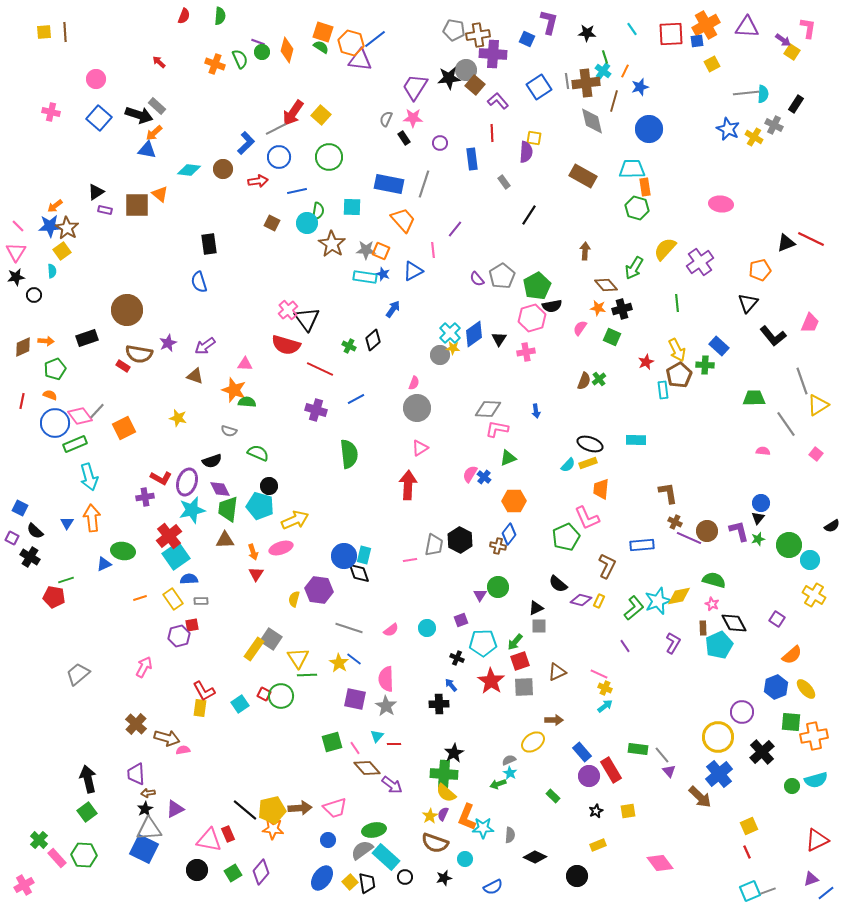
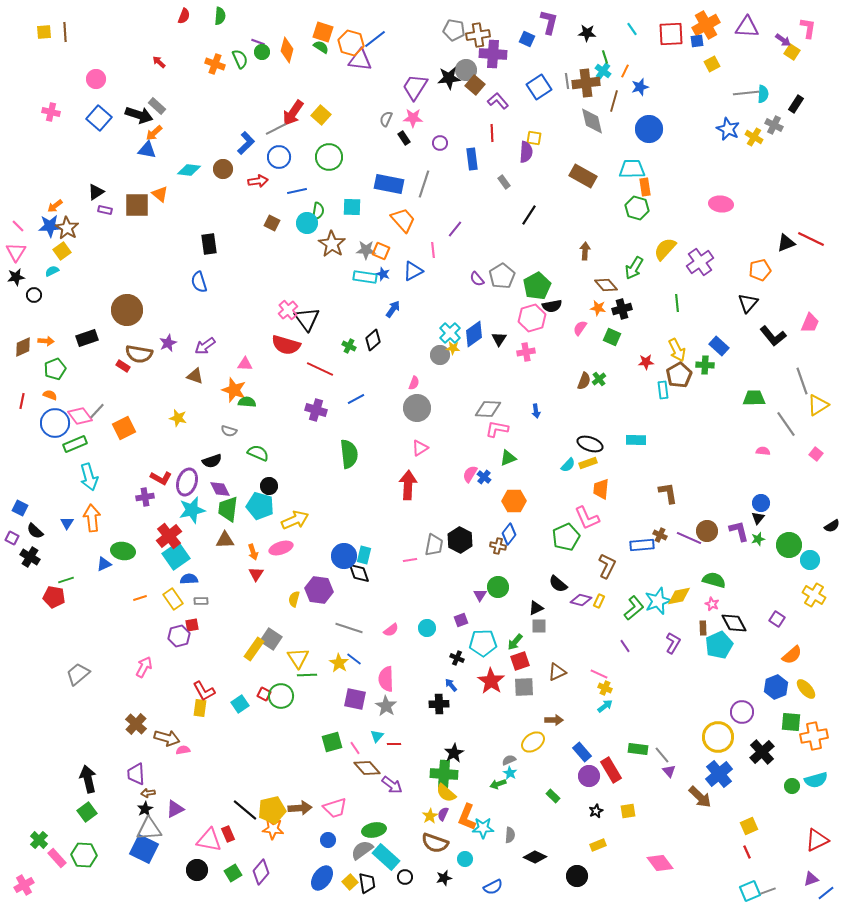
cyan semicircle at (52, 271): rotated 112 degrees counterclockwise
red star at (646, 362): rotated 21 degrees clockwise
brown cross at (675, 522): moved 15 px left, 13 px down
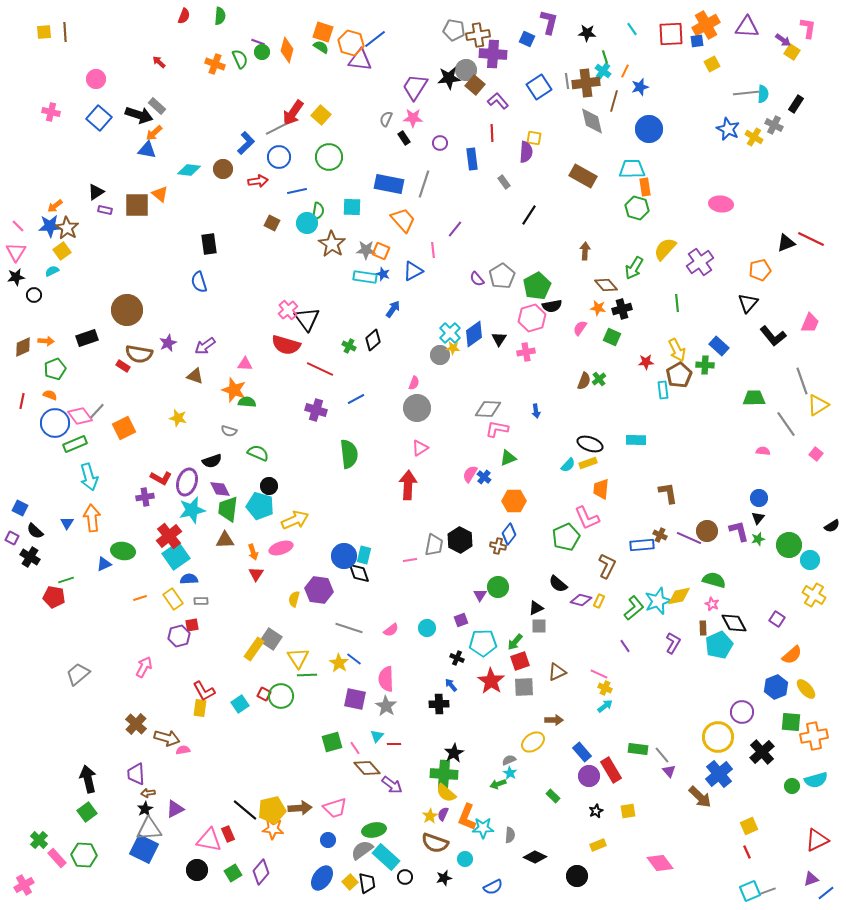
blue circle at (761, 503): moved 2 px left, 5 px up
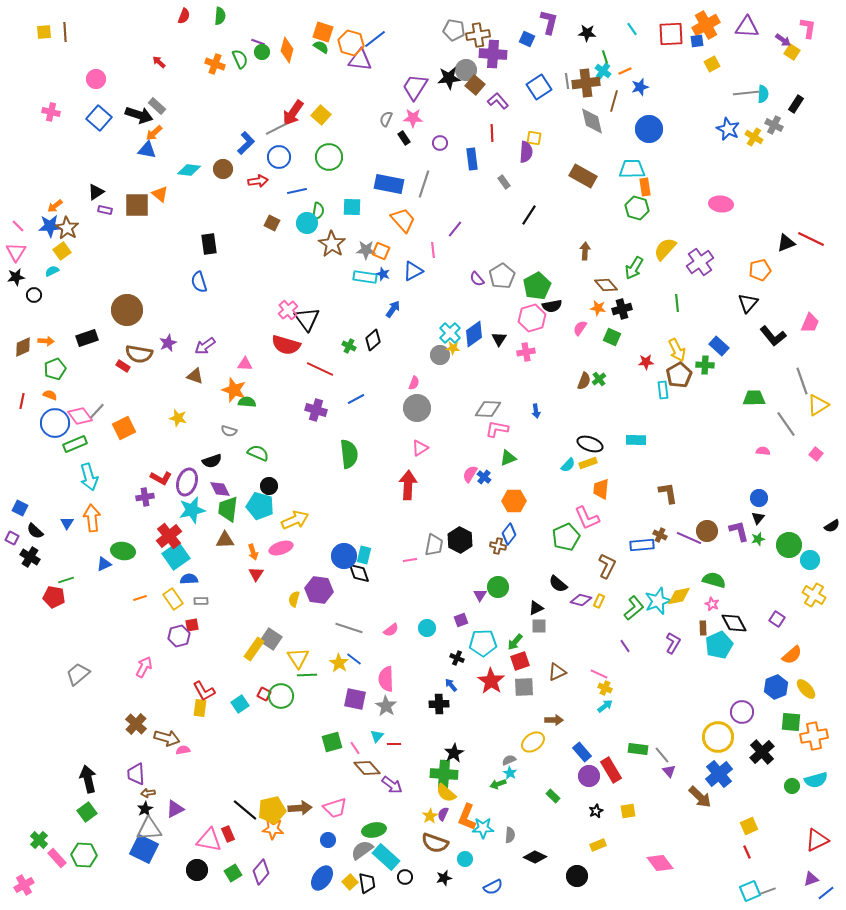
orange line at (625, 71): rotated 40 degrees clockwise
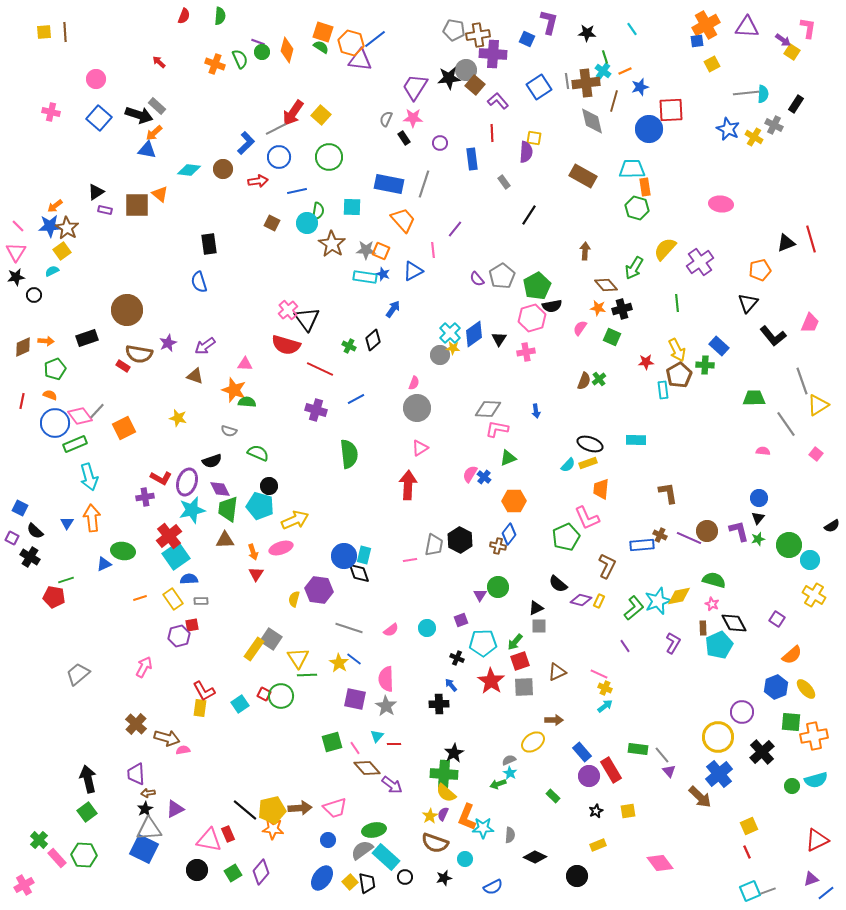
red square at (671, 34): moved 76 px down
red line at (811, 239): rotated 48 degrees clockwise
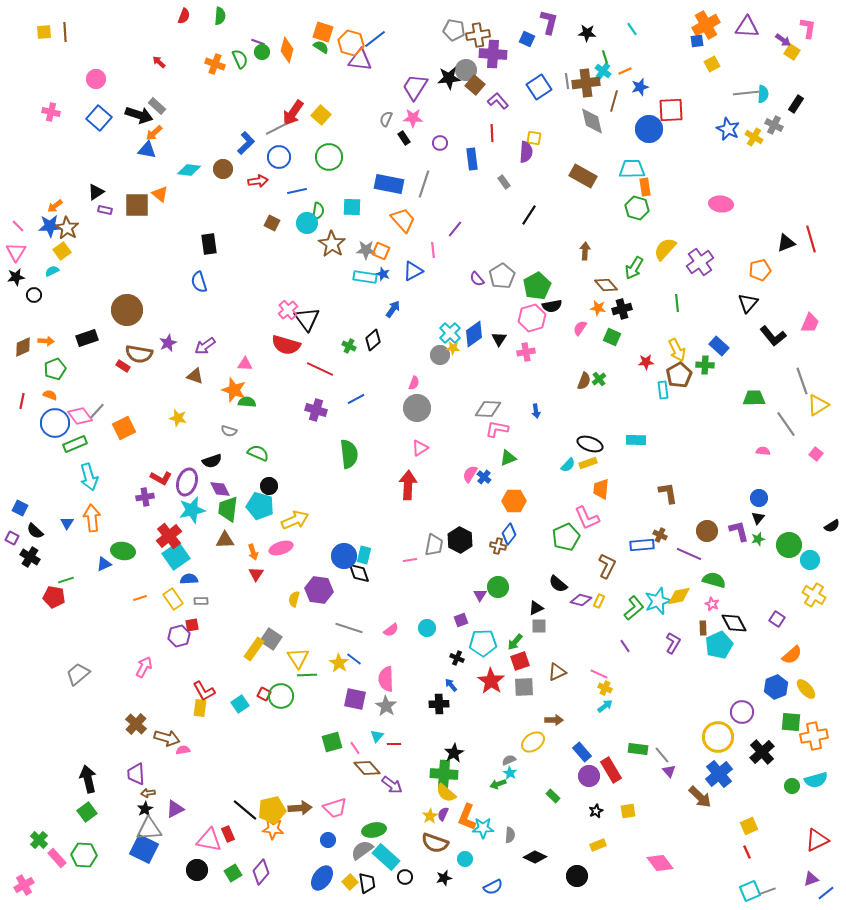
purple line at (689, 538): moved 16 px down
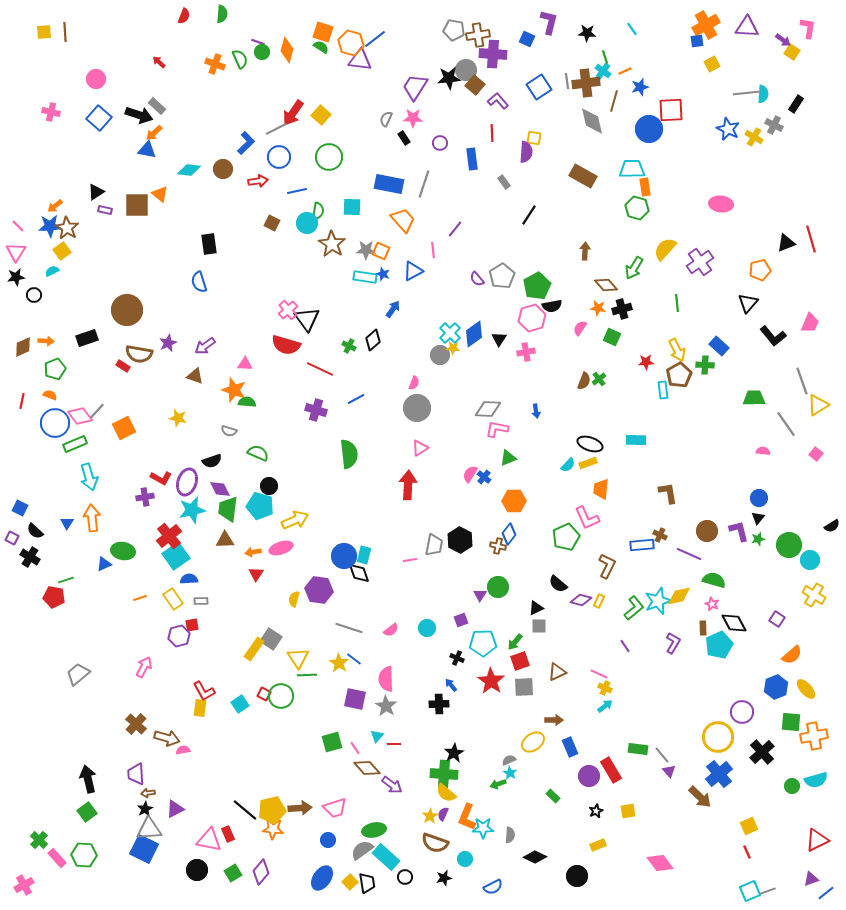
green semicircle at (220, 16): moved 2 px right, 2 px up
orange arrow at (253, 552): rotated 98 degrees clockwise
blue rectangle at (582, 752): moved 12 px left, 5 px up; rotated 18 degrees clockwise
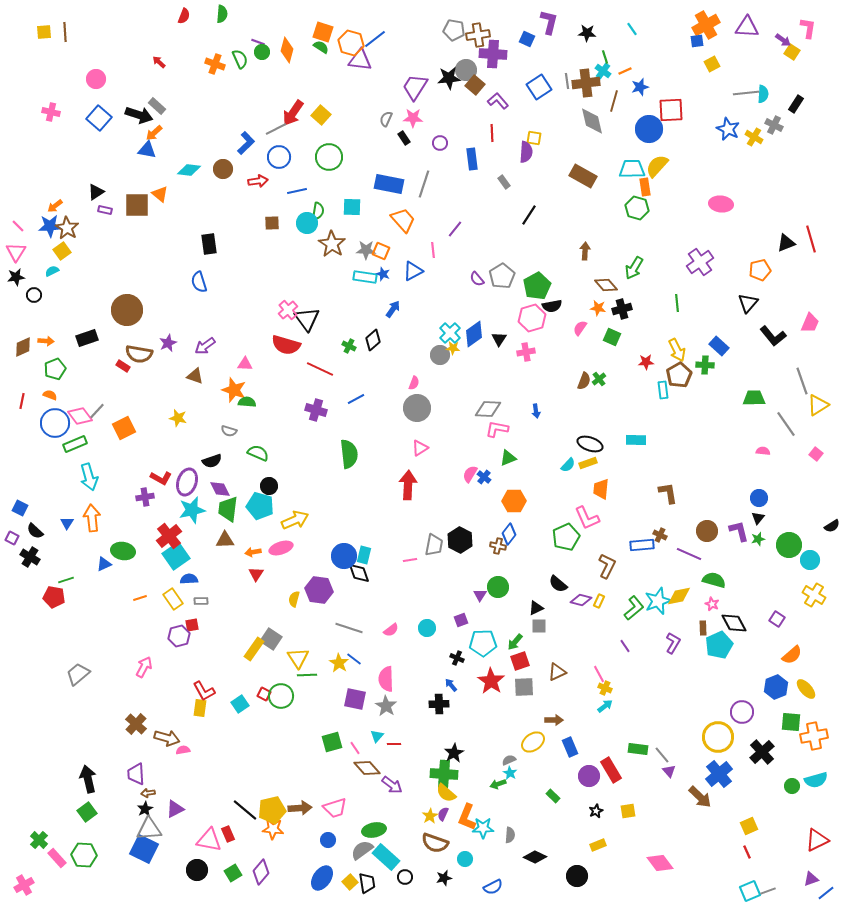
brown square at (272, 223): rotated 28 degrees counterclockwise
yellow semicircle at (665, 249): moved 8 px left, 83 px up
pink line at (599, 674): rotated 36 degrees clockwise
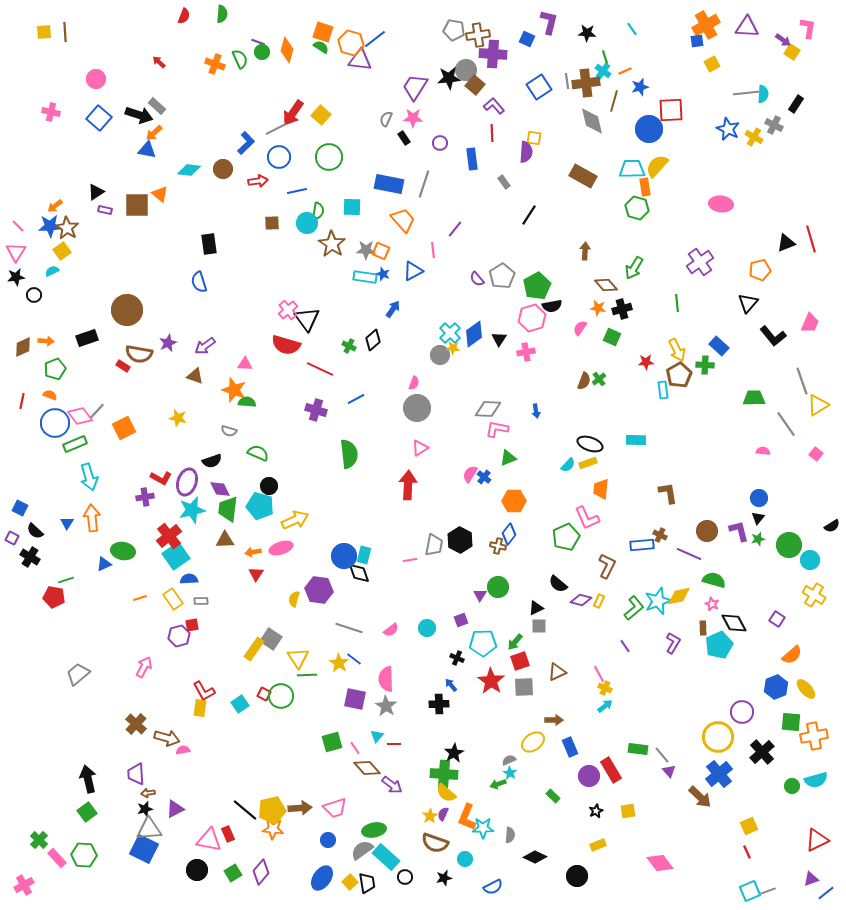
purple L-shape at (498, 101): moved 4 px left, 5 px down
black star at (145, 809): rotated 14 degrees clockwise
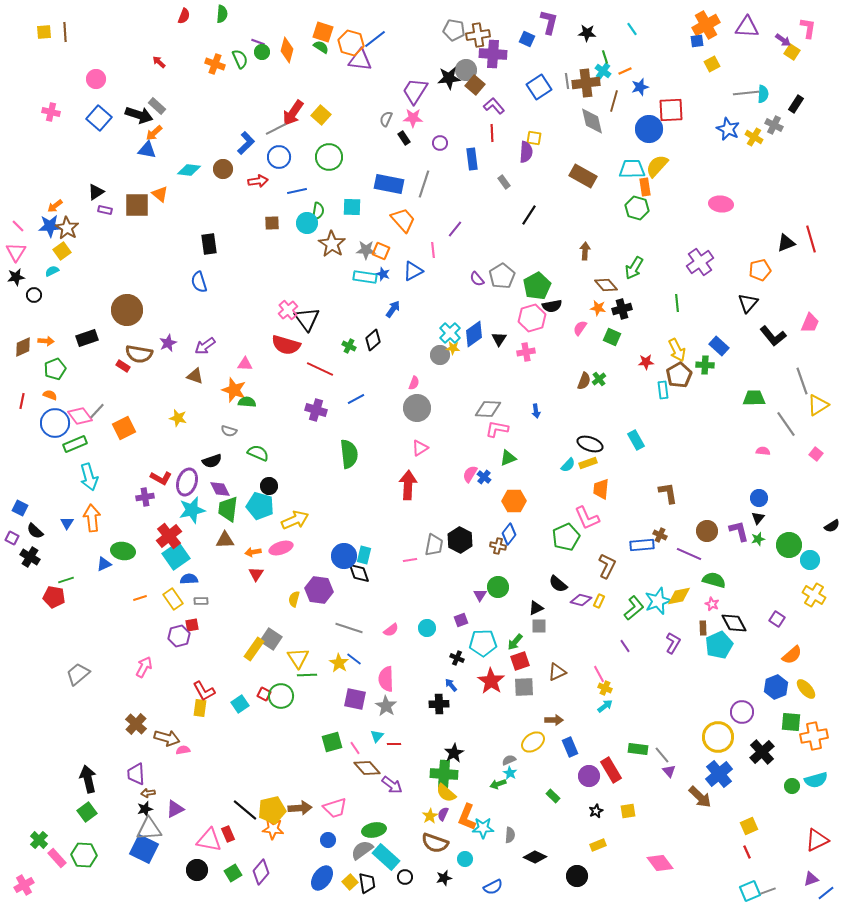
purple trapezoid at (415, 87): moved 4 px down
cyan rectangle at (636, 440): rotated 60 degrees clockwise
